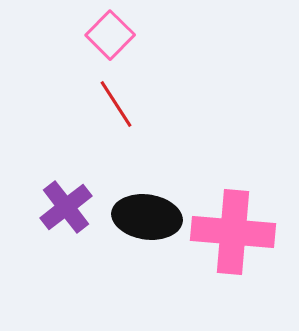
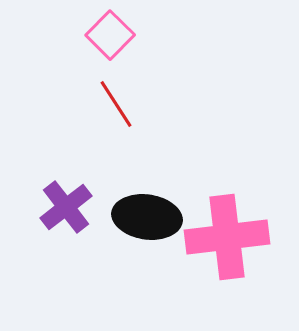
pink cross: moved 6 px left, 5 px down; rotated 12 degrees counterclockwise
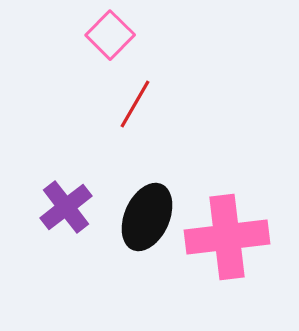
red line: moved 19 px right; rotated 63 degrees clockwise
black ellipse: rotated 74 degrees counterclockwise
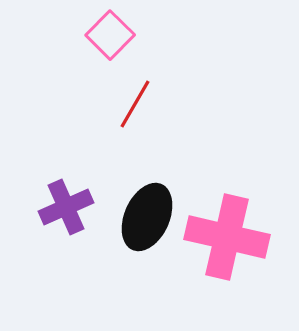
purple cross: rotated 14 degrees clockwise
pink cross: rotated 20 degrees clockwise
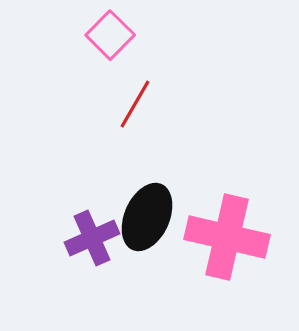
purple cross: moved 26 px right, 31 px down
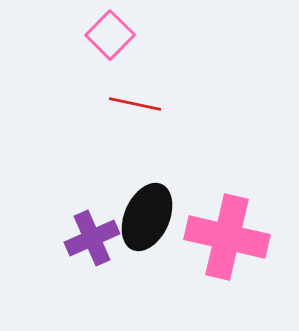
red line: rotated 72 degrees clockwise
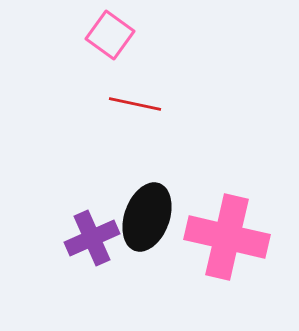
pink square: rotated 9 degrees counterclockwise
black ellipse: rotated 4 degrees counterclockwise
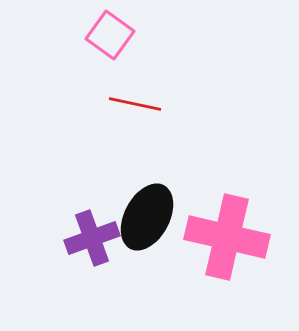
black ellipse: rotated 8 degrees clockwise
purple cross: rotated 4 degrees clockwise
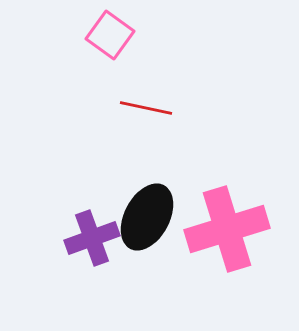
red line: moved 11 px right, 4 px down
pink cross: moved 8 px up; rotated 30 degrees counterclockwise
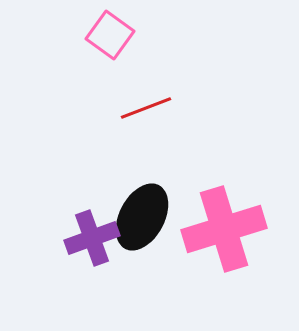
red line: rotated 33 degrees counterclockwise
black ellipse: moved 5 px left
pink cross: moved 3 px left
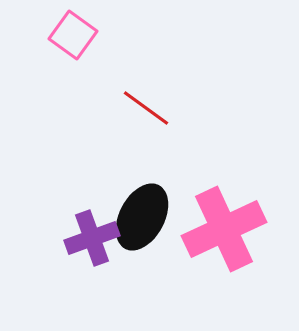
pink square: moved 37 px left
red line: rotated 57 degrees clockwise
pink cross: rotated 8 degrees counterclockwise
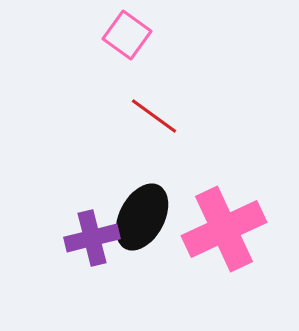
pink square: moved 54 px right
red line: moved 8 px right, 8 px down
purple cross: rotated 6 degrees clockwise
